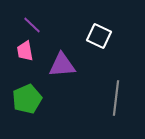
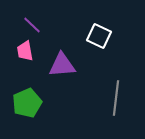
green pentagon: moved 4 px down
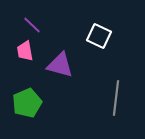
purple triangle: moved 2 px left; rotated 20 degrees clockwise
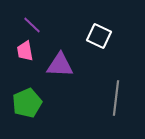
purple triangle: rotated 12 degrees counterclockwise
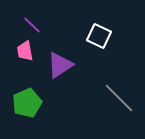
purple triangle: rotated 36 degrees counterclockwise
gray line: moved 3 px right; rotated 52 degrees counterclockwise
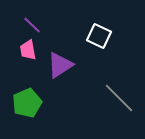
pink trapezoid: moved 3 px right, 1 px up
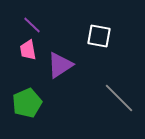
white square: rotated 15 degrees counterclockwise
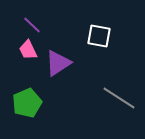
pink trapezoid: rotated 15 degrees counterclockwise
purple triangle: moved 2 px left, 2 px up
gray line: rotated 12 degrees counterclockwise
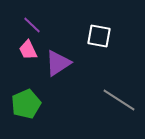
gray line: moved 2 px down
green pentagon: moved 1 px left, 1 px down
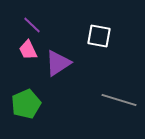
gray line: rotated 16 degrees counterclockwise
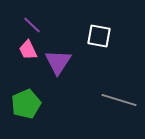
purple triangle: moved 1 px up; rotated 24 degrees counterclockwise
